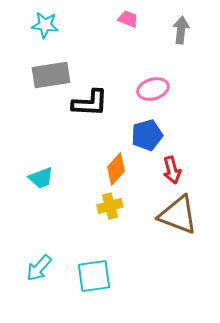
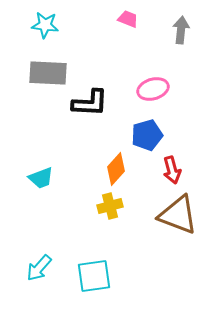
gray rectangle: moved 3 px left, 2 px up; rotated 12 degrees clockwise
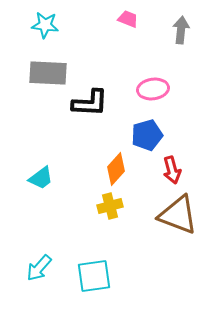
pink ellipse: rotated 8 degrees clockwise
cyan trapezoid: rotated 16 degrees counterclockwise
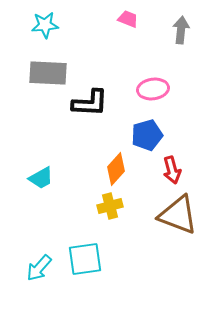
cyan star: rotated 12 degrees counterclockwise
cyan trapezoid: rotated 8 degrees clockwise
cyan square: moved 9 px left, 17 px up
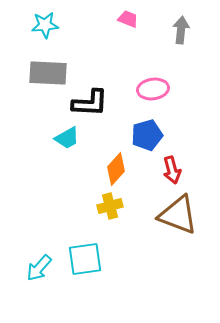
cyan trapezoid: moved 26 px right, 40 px up
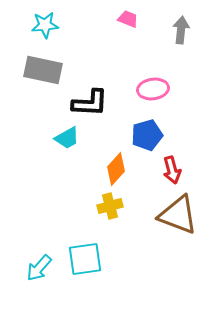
gray rectangle: moved 5 px left, 3 px up; rotated 9 degrees clockwise
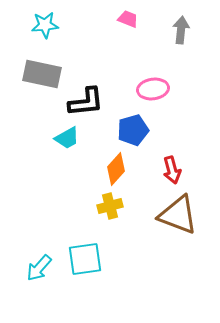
gray rectangle: moved 1 px left, 4 px down
black L-shape: moved 4 px left, 1 px up; rotated 9 degrees counterclockwise
blue pentagon: moved 14 px left, 5 px up
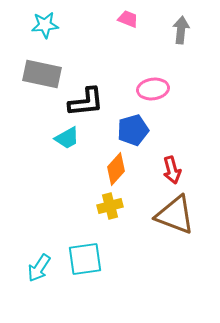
brown triangle: moved 3 px left
cyan arrow: rotated 8 degrees counterclockwise
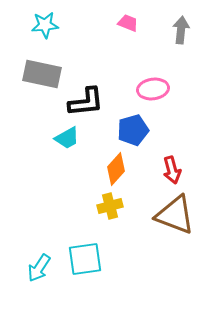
pink trapezoid: moved 4 px down
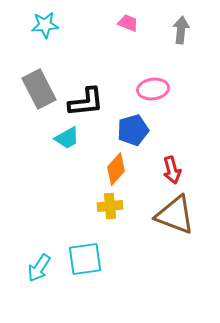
gray rectangle: moved 3 px left, 15 px down; rotated 51 degrees clockwise
yellow cross: rotated 10 degrees clockwise
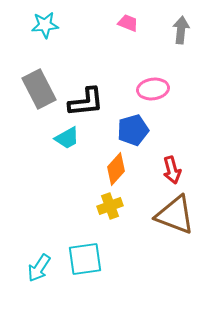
yellow cross: rotated 15 degrees counterclockwise
